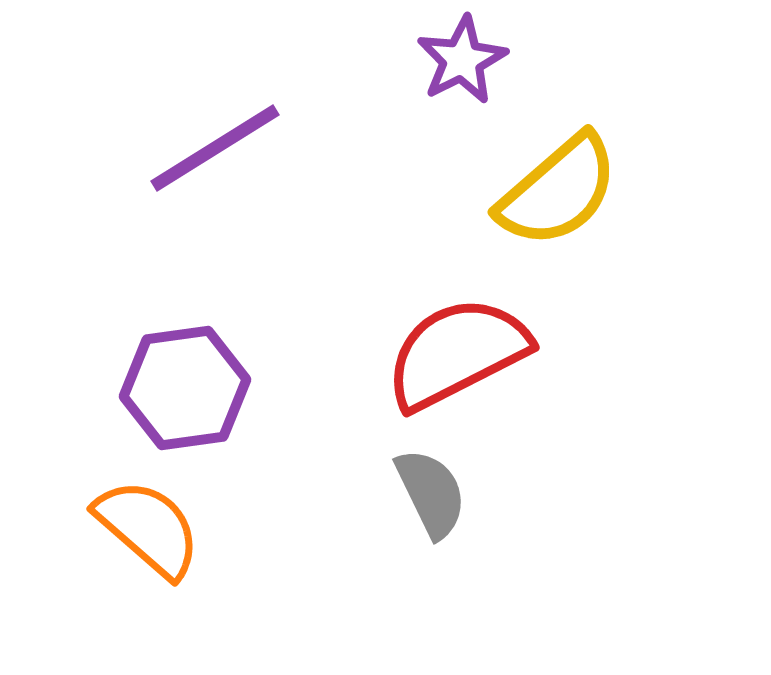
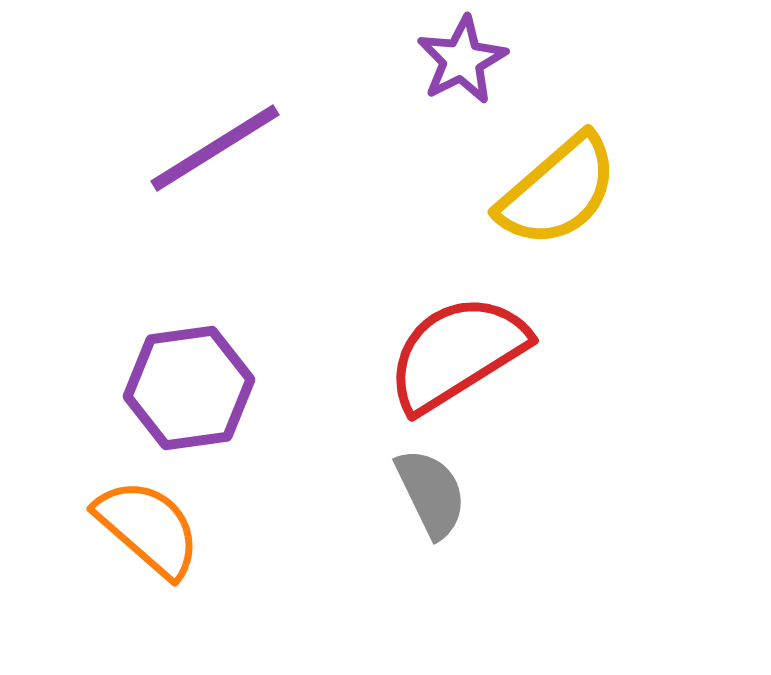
red semicircle: rotated 5 degrees counterclockwise
purple hexagon: moved 4 px right
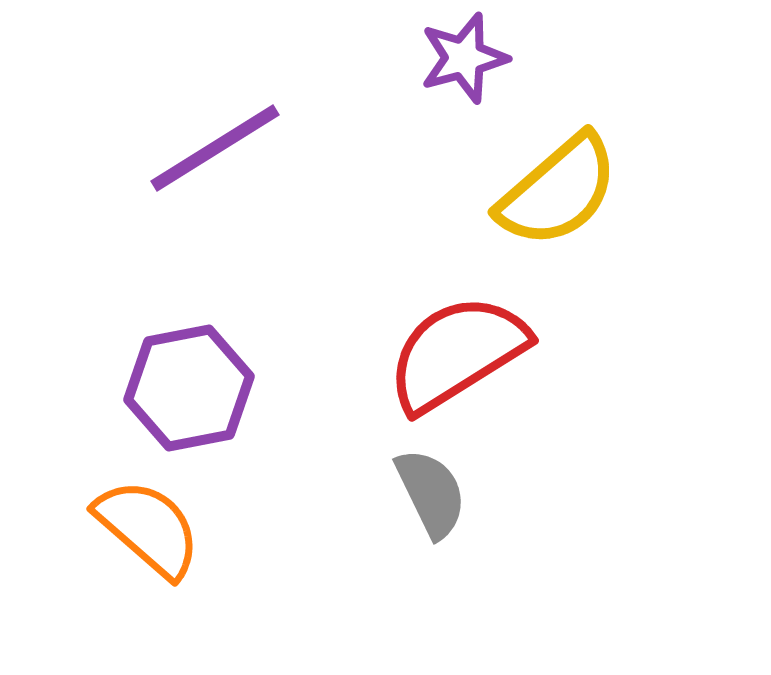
purple star: moved 2 px right, 2 px up; rotated 12 degrees clockwise
purple hexagon: rotated 3 degrees counterclockwise
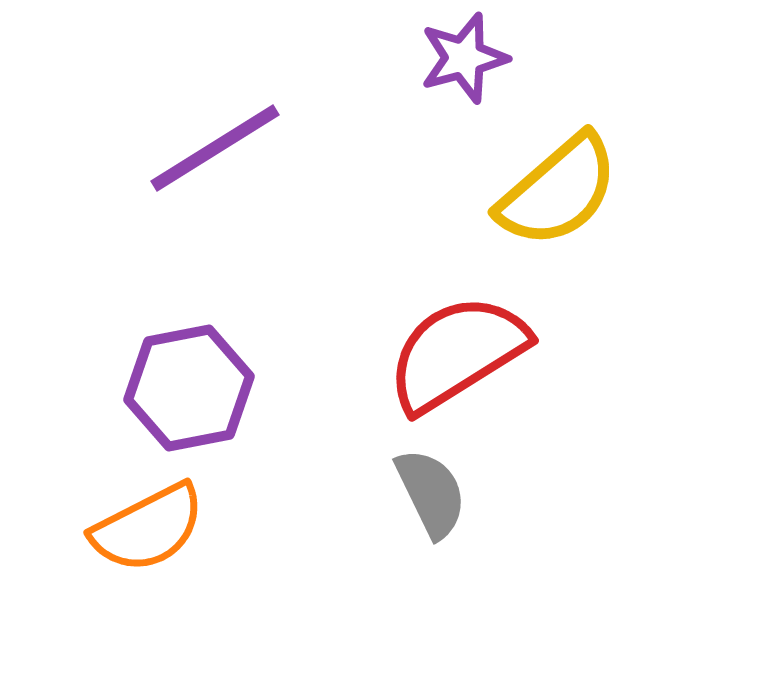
orange semicircle: rotated 112 degrees clockwise
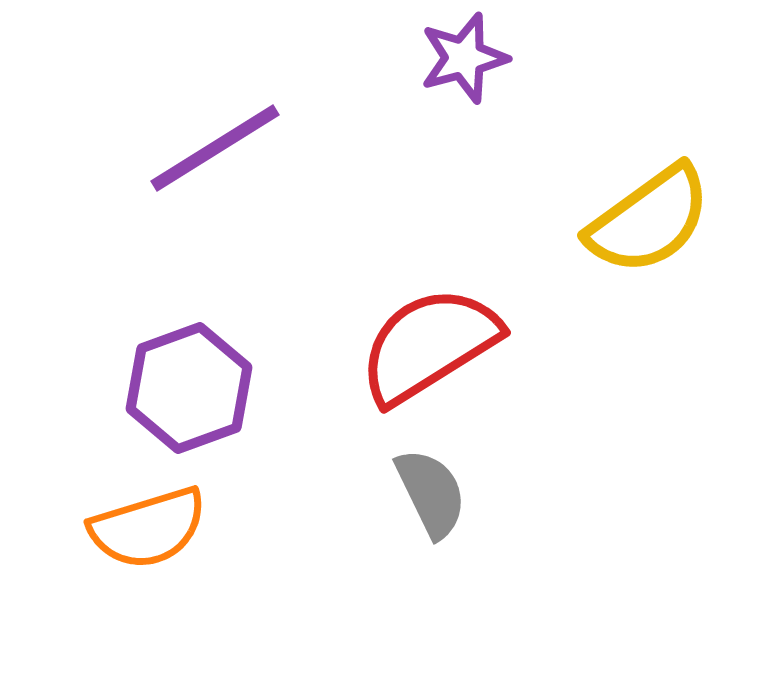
yellow semicircle: moved 91 px right, 29 px down; rotated 5 degrees clockwise
red semicircle: moved 28 px left, 8 px up
purple hexagon: rotated 9 degrees counterclockwise
orange semicircle: rotated 10 degrees clockwise
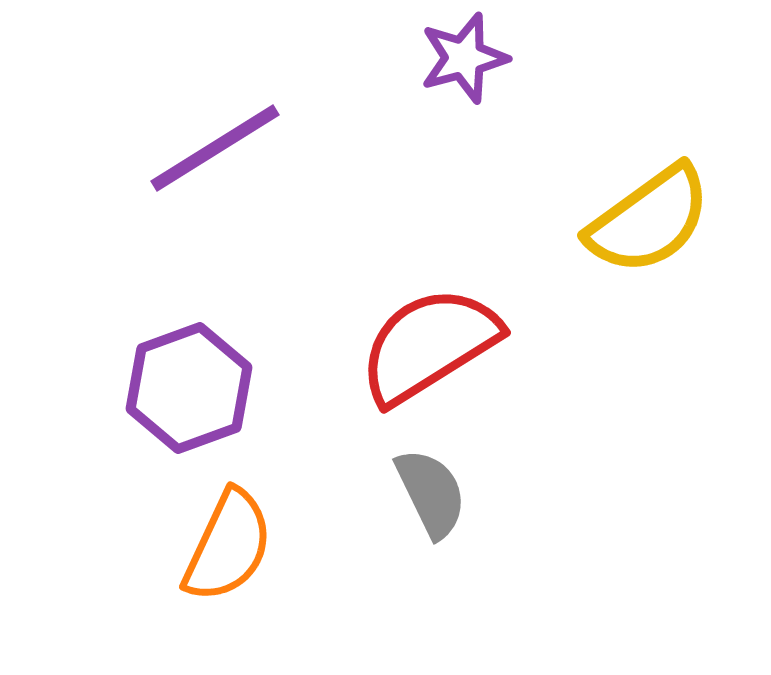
orange semicircle: moved 80 px right, 18 px down; rotated 48 degrees counterclockwise
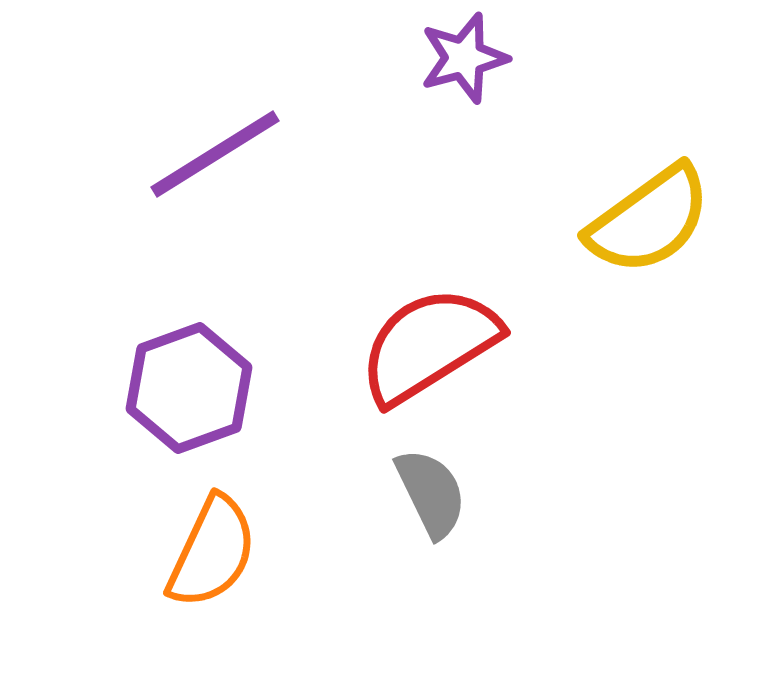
purple line: moved 6 px down
orange semicircle: moved 16 px left, 6 px down
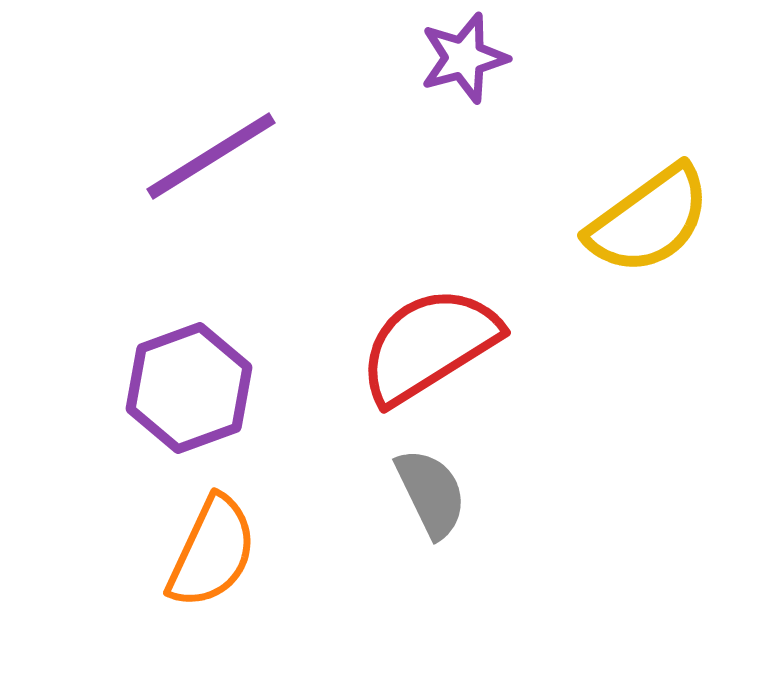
purple line: moved 4 px left, 2 px down
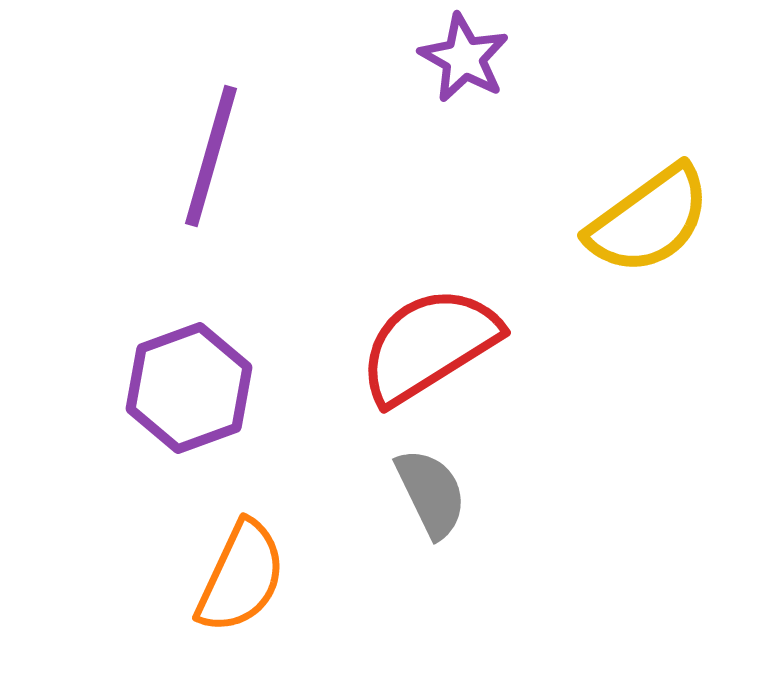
purple star: rotated 28 degrees counterclockwise
purple line: rotated 42 degrees counterclockwise
orange semicircle: moved 29 px right, 25 px down
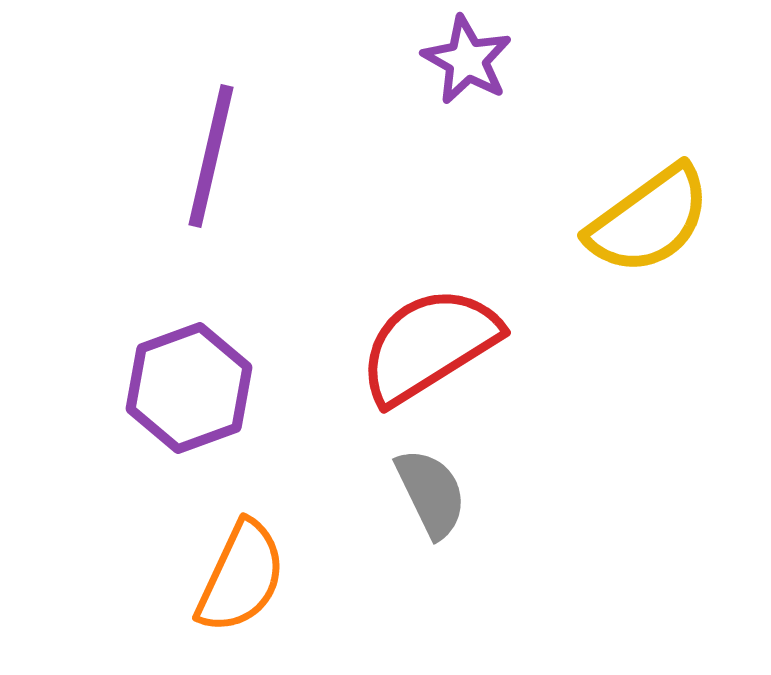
purple star: moved 3 px right, 2 px down
purple line: rotated 3 degrees counterclockwise
